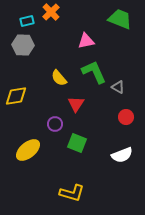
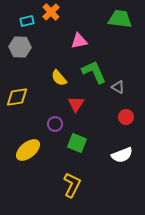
green trapezoid: rotated 15 degrees counterclockwise
pink triangle: moved 7 px left
gray hexagon: moved 3 px left, 2 px down
yellow diamond: moved 1 px right, 1 px down
yellow L-shape: moved 8 px up; rotated 80 degrees counterclockwise
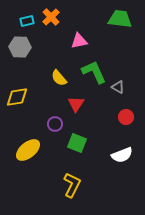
orange cross: moved 5 px down
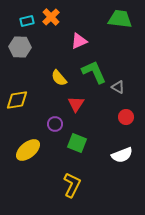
pink triangle: rotated 12 degrees counterclockwise
yellow diamond: moved 3 px down
